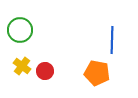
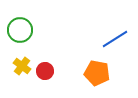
blue line: moved 3 px right, 1 px up; rotated 56 degrees clockwise
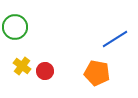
green circle: moved 5 px left, 3 px up
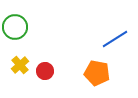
yellow cross: moved 2 px left, 1 px up; rotated 12 degrees clockwise
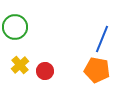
blue line: moved 13 px left; rotated 36 degrees counterclockwise
orange pentagon: moved 3 px up
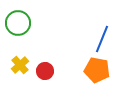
green circle: moved 3 px right, 4 px up
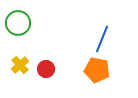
red circle: moved 1 px right, 2 px up
